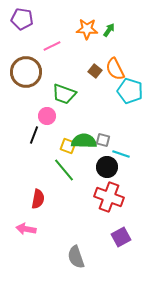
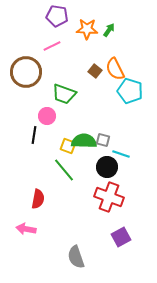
purple pentagon: moved 35 px right, 3 px up
black line: rotated 12 degrees counterclockwise
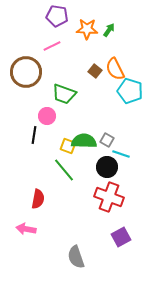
gray square: moved 4 px right; rotated 16 degrees clockwise
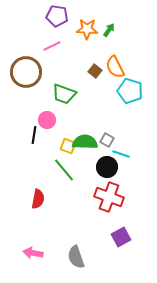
orange semicircle: moved 2 px up
pink circle: moved 4 px down
green semicircle: moved 1 px right, 1 px down
pink arrow: moved 7 px right, 24 px down
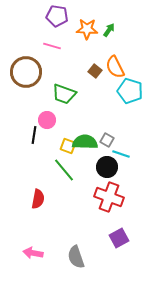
pink line: rotated 42 degrees clockwise
purple square: moved 2 px left, 1 px down
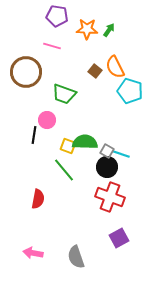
gray square: moved 11 px down
red cross: moved 1 px right
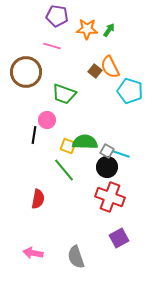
orange semicircle: moved 5 px left
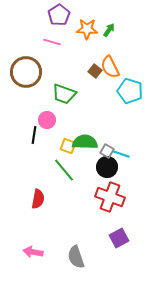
purple pentagon: moved 2 px right, 1 px up; rotated 30 degrees clockwise
pink line: moved 4 px up
pink arrow: moved 1 px up
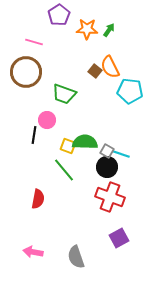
pink line: moved 18 px left
cyan pentagon: rotated 10 degrees counterclockwise
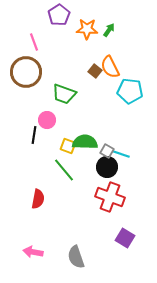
pink line: rotated 54 degrees clockwise
purple square: moved 6 px right; rotated 30 degrees counterclockwise
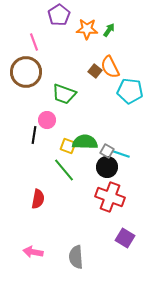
gray semicircle: rotated 15 degrees clockwise
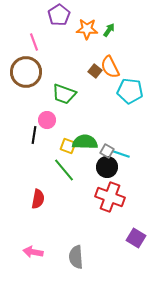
purple square: moved 11 px right
